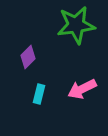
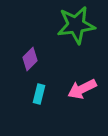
purple diamond: moved 2 px right, 2 px down
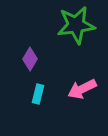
purple diamond: rotated 15 degrees counterclockwise
cyan rectangle: moved 1 px left
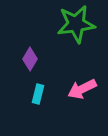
green star: moved 1 px up
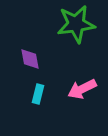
purple diamond: rotated 40 degrees counterclockwise
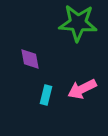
green star: moved 2 px right, 1 px up; rotated 12 degrees clockwise
cyan rectangle: moved 8 px right, 1 px down
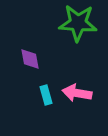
pink arrow: moved 5 px left, 4 px down; rotated 36 degrees clockwise
cyan rectangle: rotated 30 degrees counterclockwise
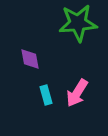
green star: rotated 9 degrees counterclockwise
pink arrow: rotated 68 degrees counterclockwise
